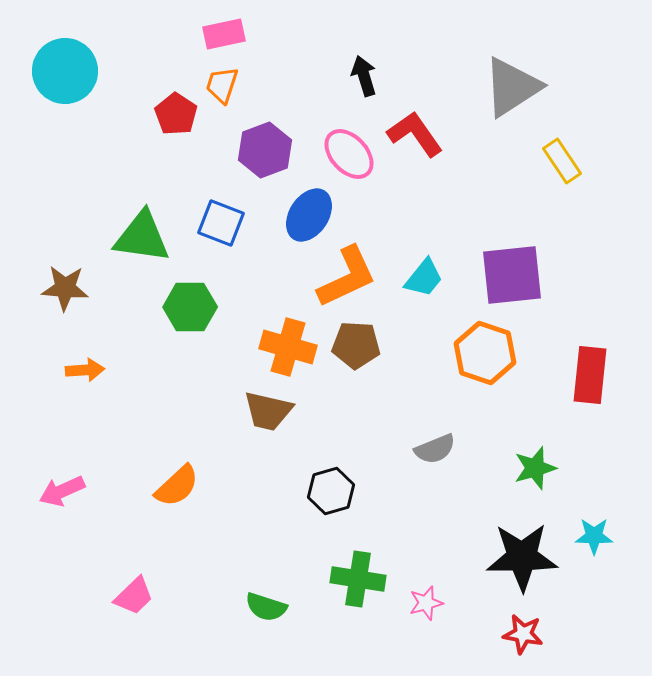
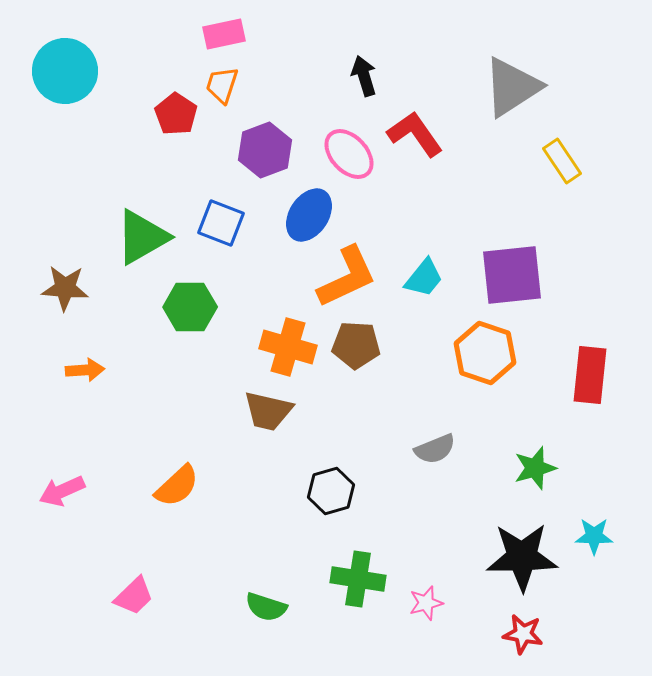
green triangle: rotated 38 degrees counterclockwise
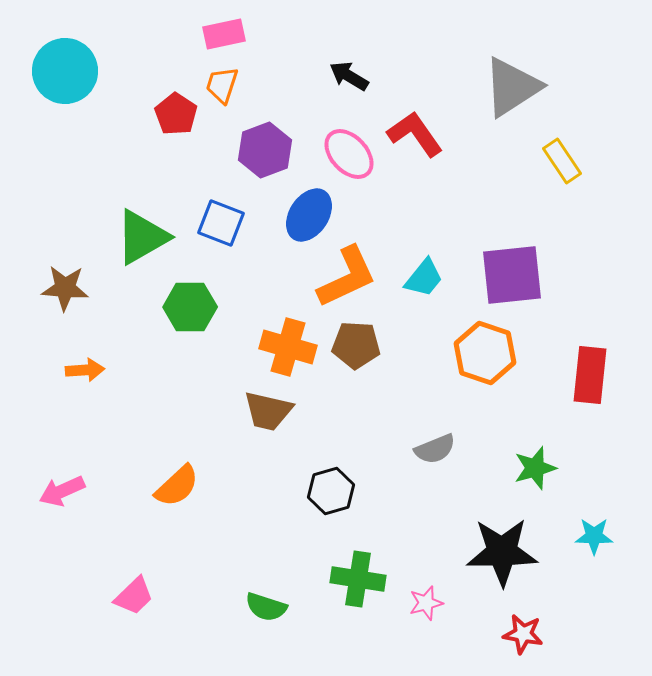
black arrow: moved 15 px left; rotated 42 degrees counterclockwise
black star: moved 20 px left, 5 px up
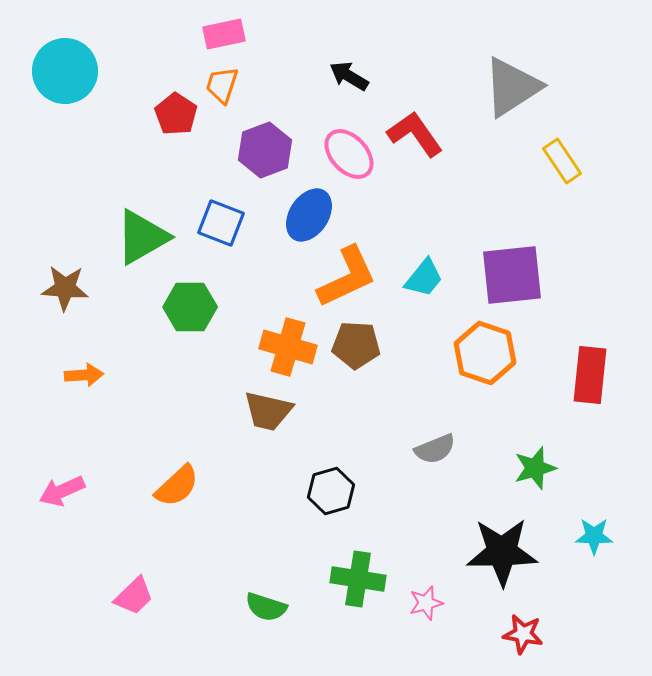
orange arrow: moved 1 px left, 5 px down
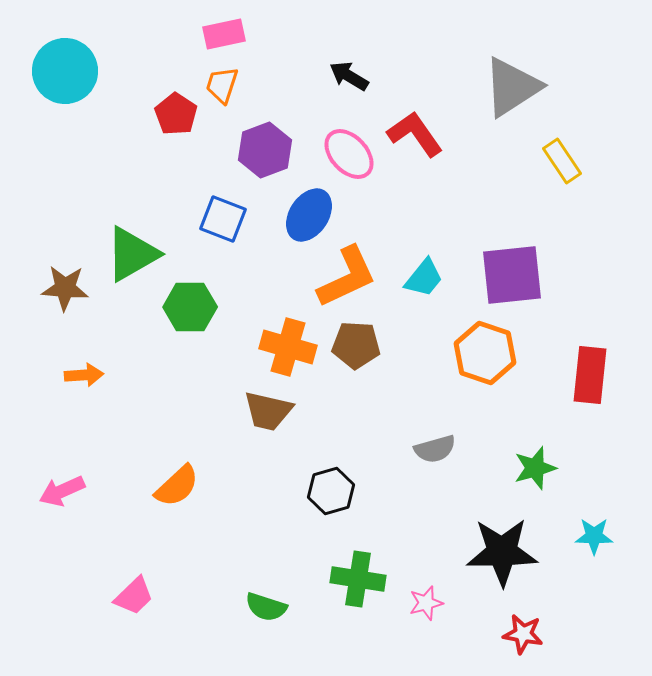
blue square: moved 2 px right, 4 px up
green triangle: moved 10 px left, 17 px down
gray semicircle: rotated 6 degrees clockwise
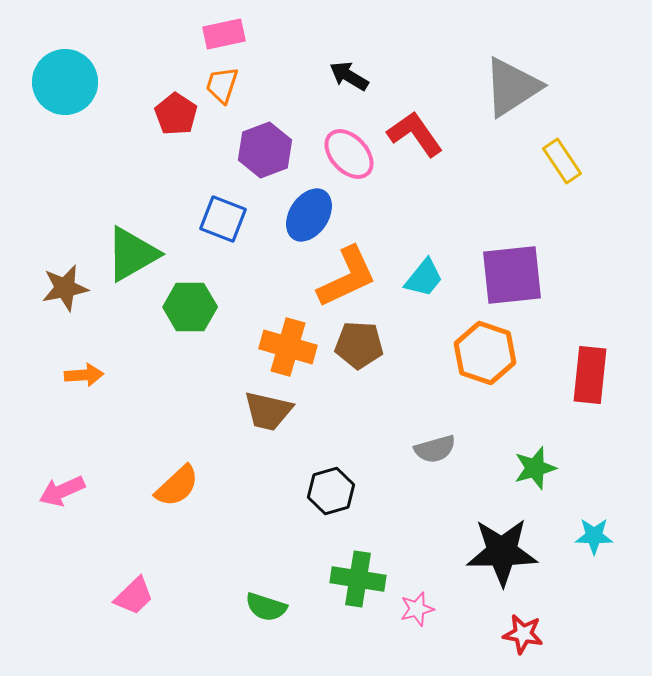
cyan circle: moved 11 px down
brown star: rotated 15 degrees counterclockwise
brown pentagon: moved 3 px right
pink star: moved 9 px left, 6 px down
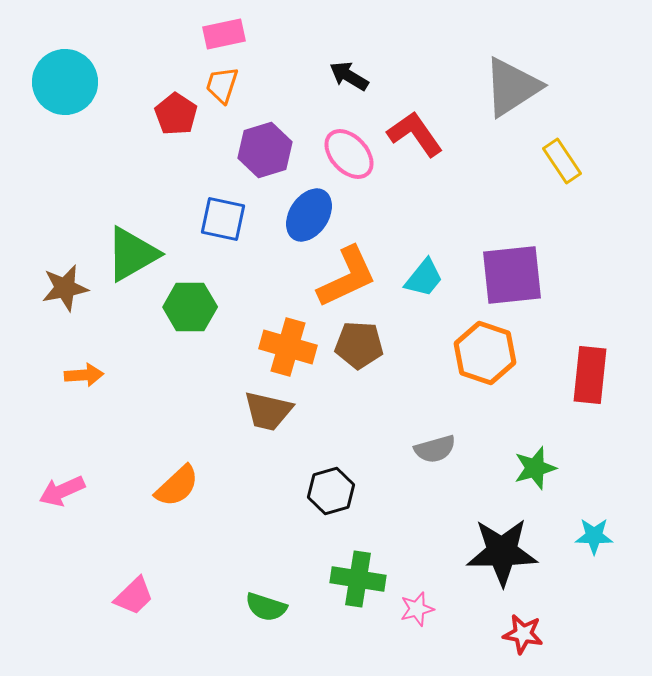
purple hexagon: rotated 4 degrees clockwise
blue square: rotated 9 degrees counterclockwise
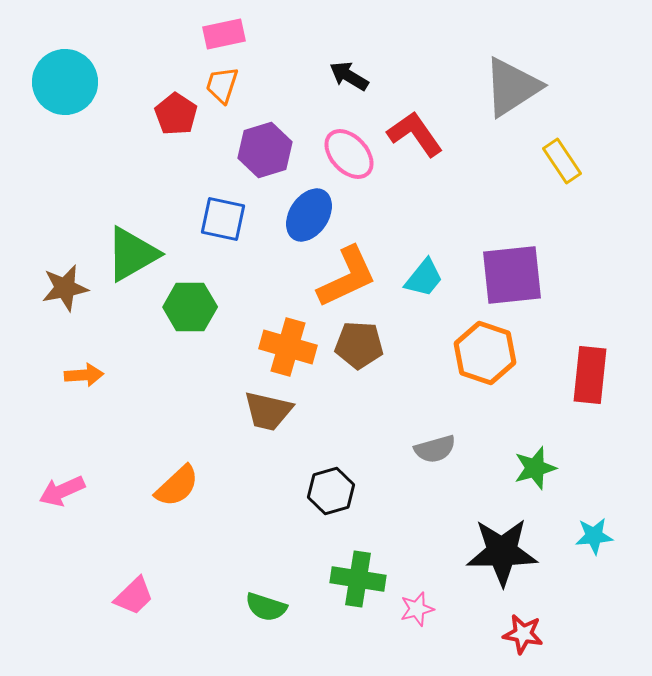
cyan star: rotated 6 degrees counterclockwise
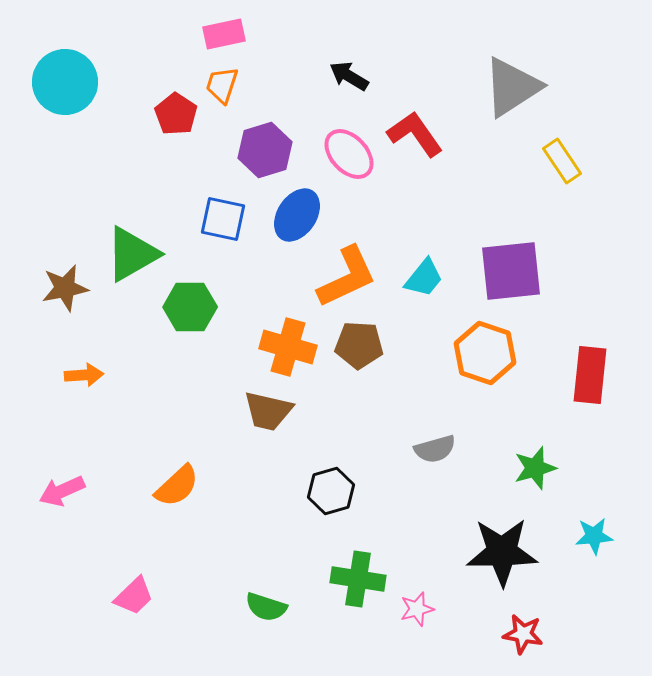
blue ellipse: moved 12 px left
purple square: moved 1 px left, 4 px up
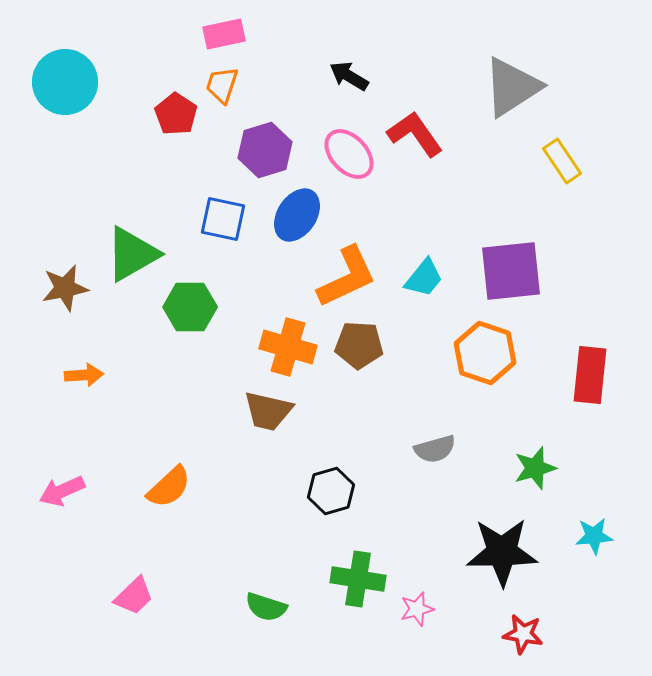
orange semicircle: moved 8 px left, 1 px down
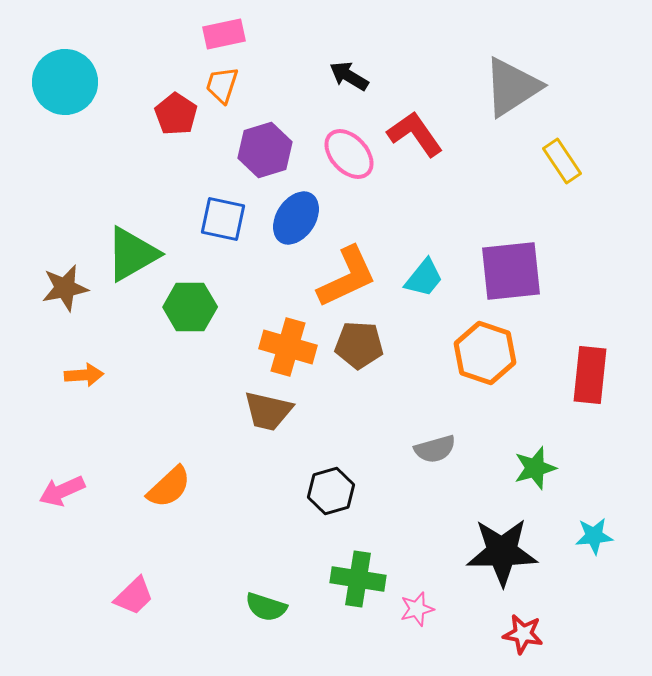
blue ellipse: moved 1 px left, 3 px down
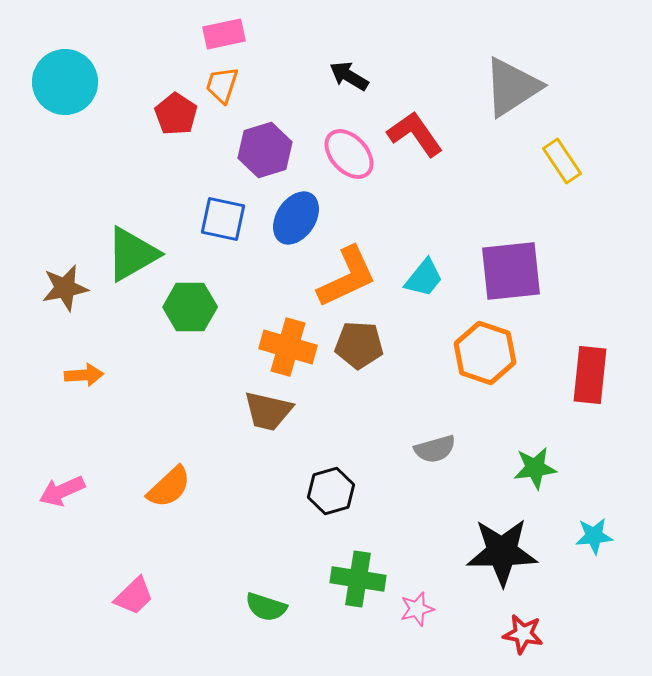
green star: rotated 9 degrees clockwise
